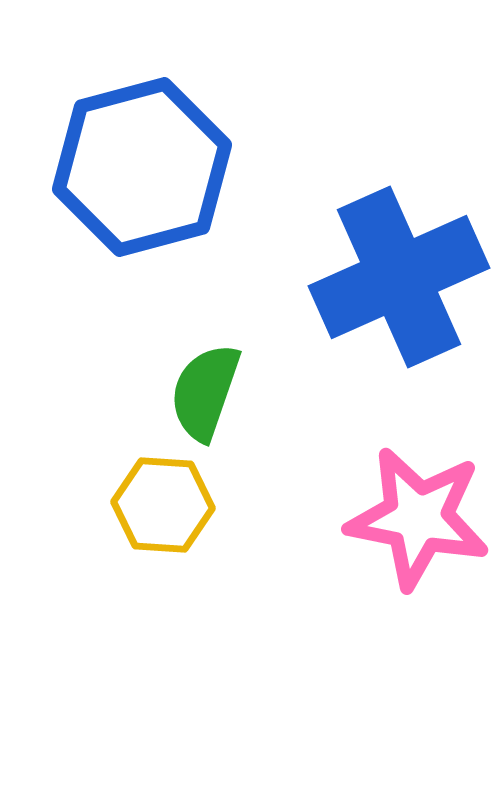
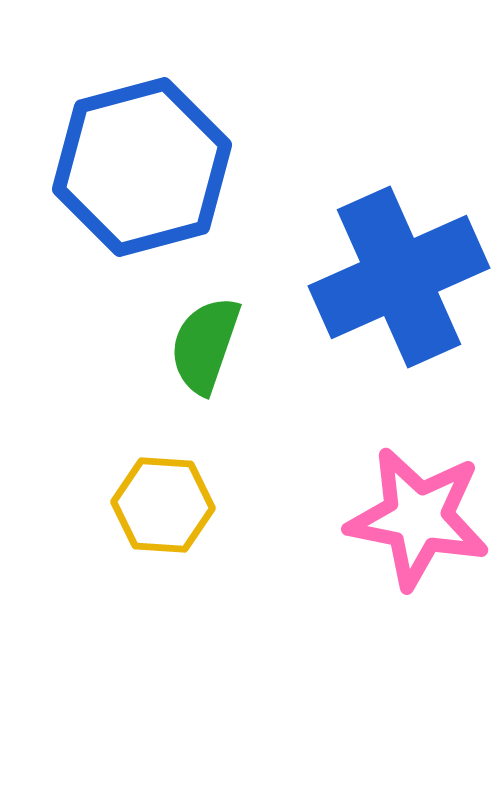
green semicircle: moved 47 px up
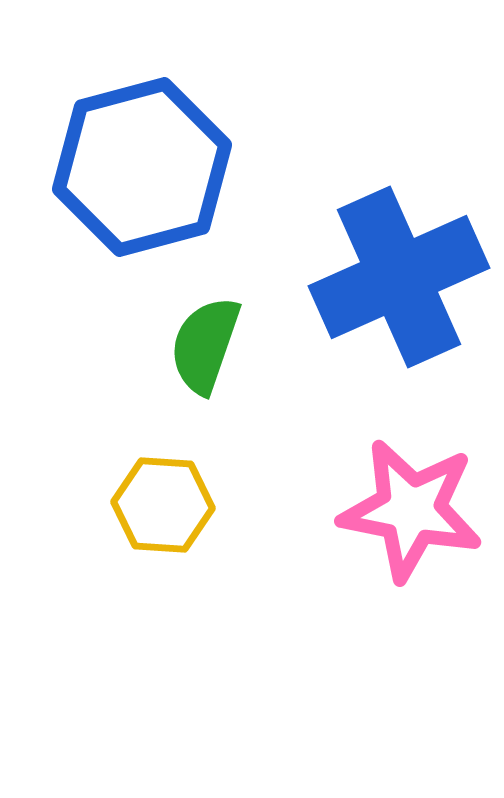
pink star: moved 7 px left, 8 px up
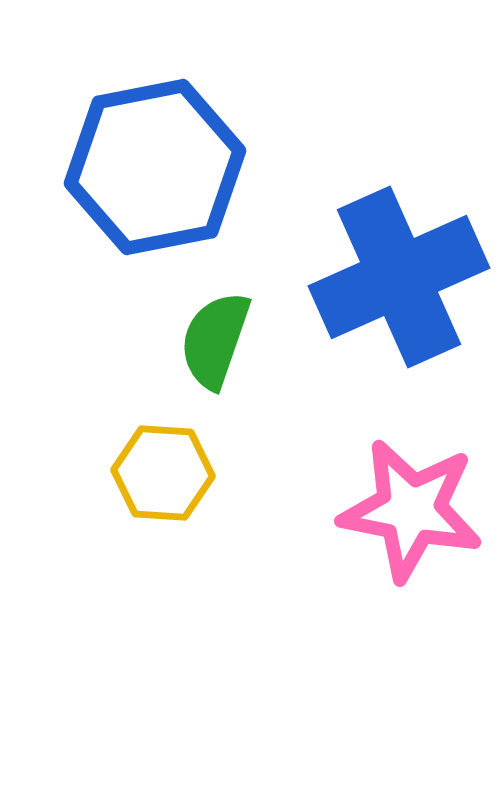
blue hexagon: moved 13 px right; rotated 4 degrees clockwise
green semicircle: moved 10 px right, 5 px up
yellow hexagon: moved 32 px up
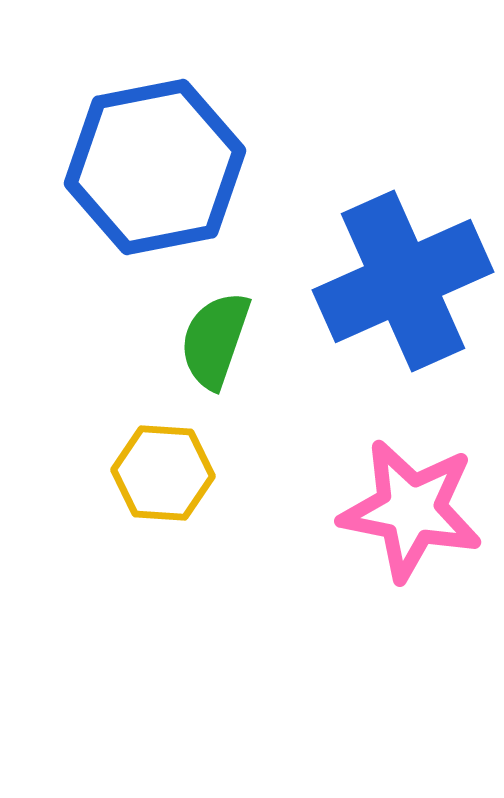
blue cross: moved 4 px right, 4 px down
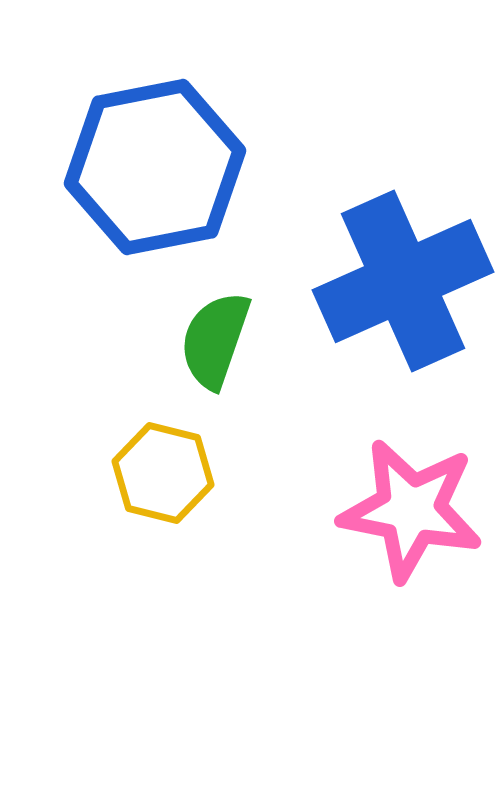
yellow hexagon: rotated 10 degrees clockwise
